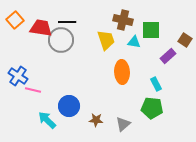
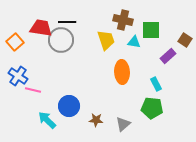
orange square: moved 22 px down
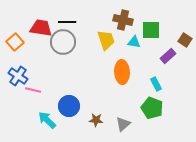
gray circle: moved 2 px right, 2 px down
green pentagon: rotated 15 degrees clockwise
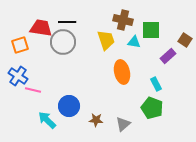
orange square: moved 5 px right, 3 px down; rotated 24 degrees clockwise
orange ellipse: rotated 10 degrees counterclockwise
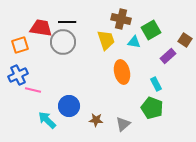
brown cross: moved 2 px left, 1 px up
green square: rotated 30 degrees counterclockwise
blue cross: moved 1 px up; rotated 30 degrees clockwise
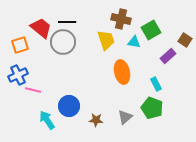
red trapezoid: rotated 30 degrees clockwise
cyan arrow: rotated 12 degrees clockwise
gray triangle: moved 2 px right, 7 px up
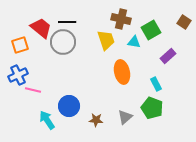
brown square: moved 1 px left, 18 px up
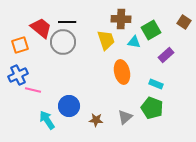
brown cross: rotated 12 degrees counterclockwise
purple rectangle: moved 2 px left, 1 px up
cyan rectangle: rotated 40 degrees counterclockwise
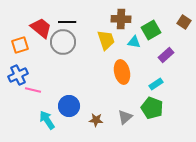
cyan rectangle: rotated 56 degrees counterclockwise
